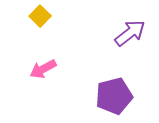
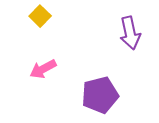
purple arrow: rotated 116 degrees clockwise
purple pentagon: moved 14 px left, 1 px up
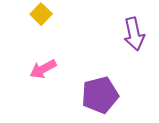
yellow square: moved 1 px right, 2 px up
purple arrow: moved 4 px right, 1 px down
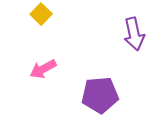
purple pentagon: rotated 9 degrees clockwise
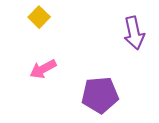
yellow square: moved 2 px left, 3 px down
purple arrow: moved 1 px up
